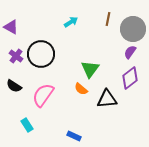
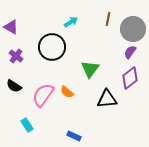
black circle: moved 11 px right, 7 px up
orange semicircle: moved 14 px left, 3 px down
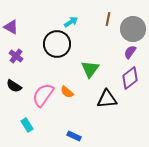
black circle: moved 5 px right, 3 px up
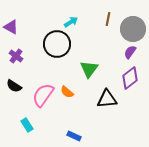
green triangle: moved 1 px left
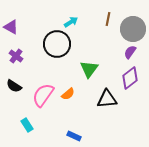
orange semicircle: moved 1 px right, 2 px down; rotated 80 degrees counterclockwise
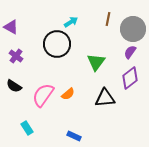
green triangle: moved 7 px right, 7 px up
black triangle: moved 2 px left, 1 px up
cyan rectangle: moved 3 px down
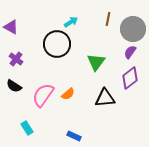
purple cross: moved 3 px down
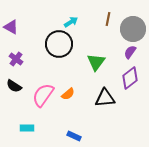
black circle: moved 2 px right
cyan rectangle: rotated 56 degrees counterclockwise
